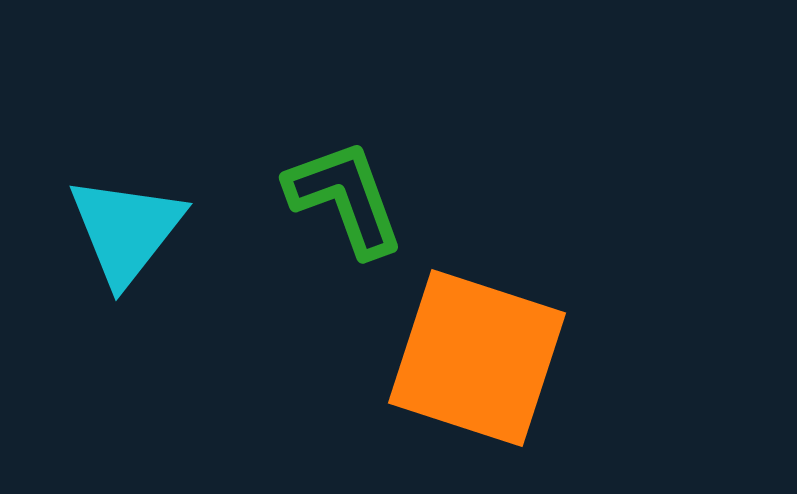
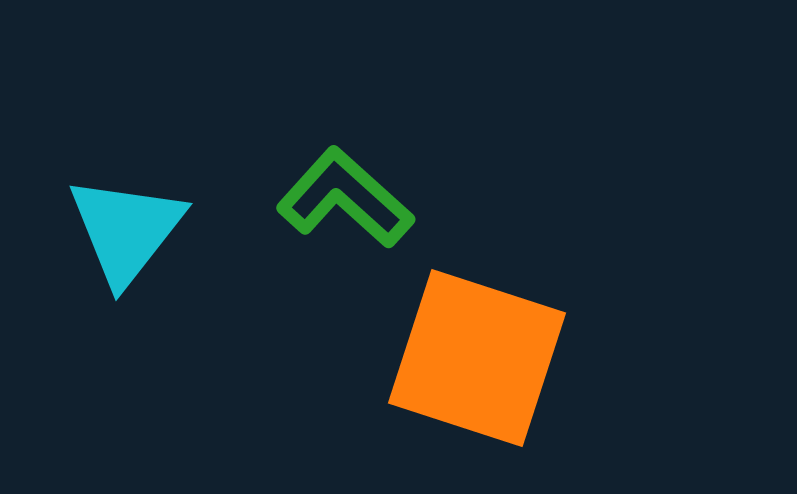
green L-shape: rotated 28 degrees counterclockwise
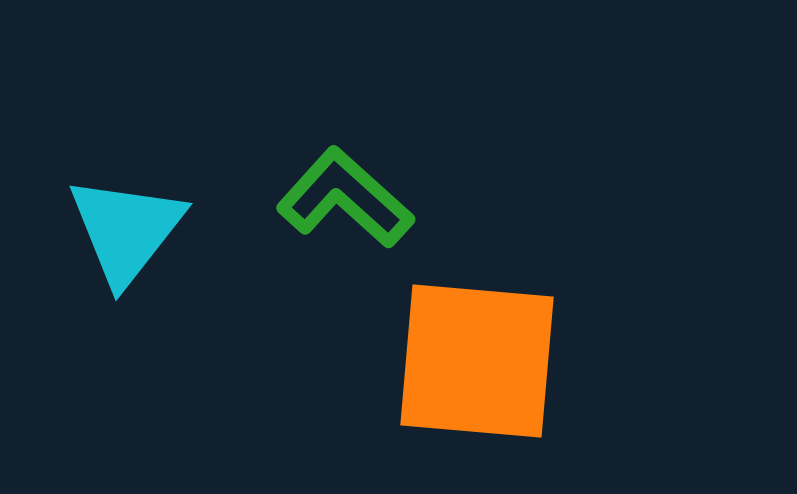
orange square: moved 3 px down; rotated 13 degrees counterclockwise
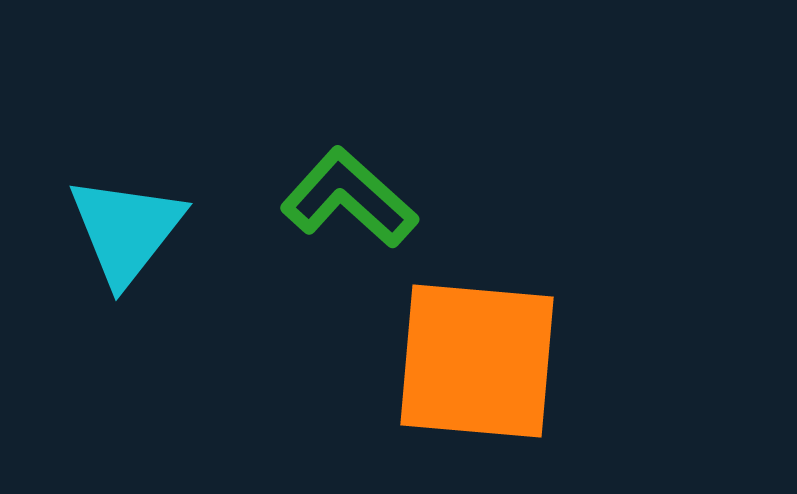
green L-shape: moved 4 px right
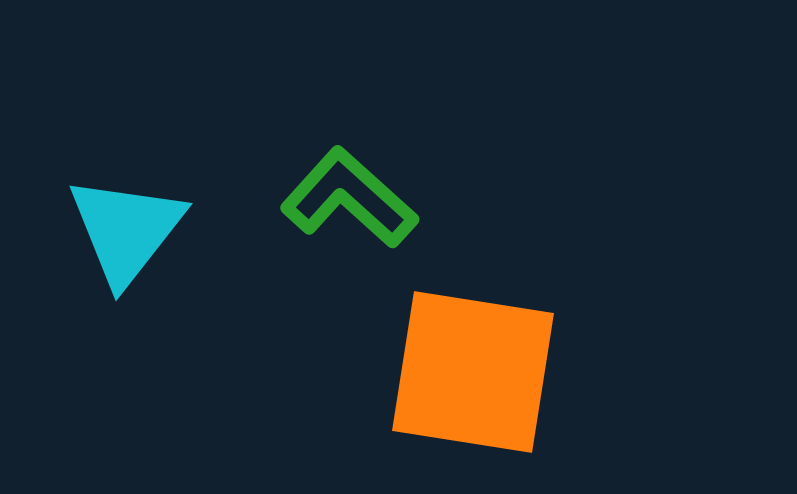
orange square: moved 4 px left, 11 px down; rotated 4 degrees clockwise
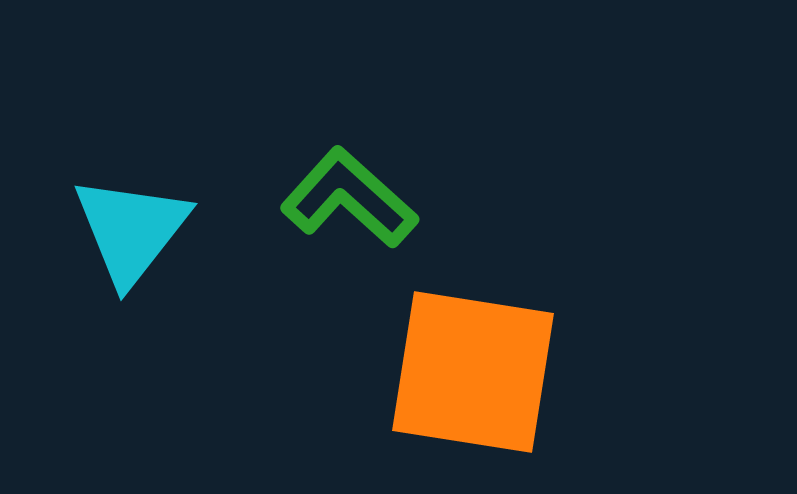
cyan triangle: moved 5 px right
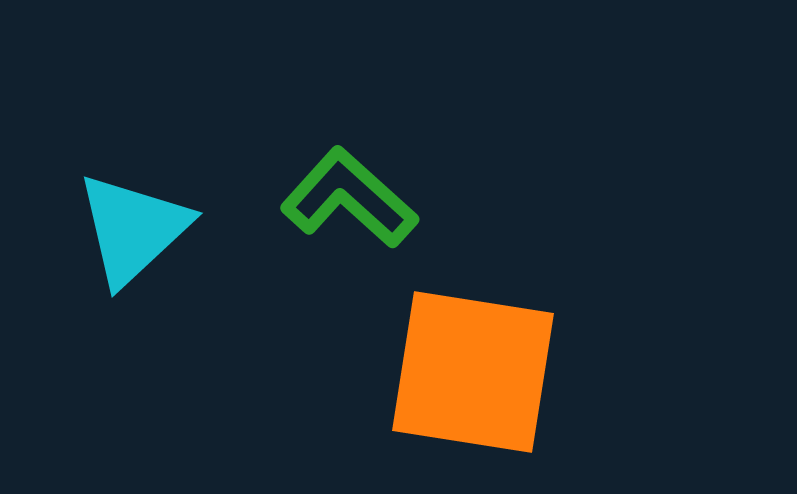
cyan triangle: moved 2 px right, 1 px up; rotated 9 degrees clockwise
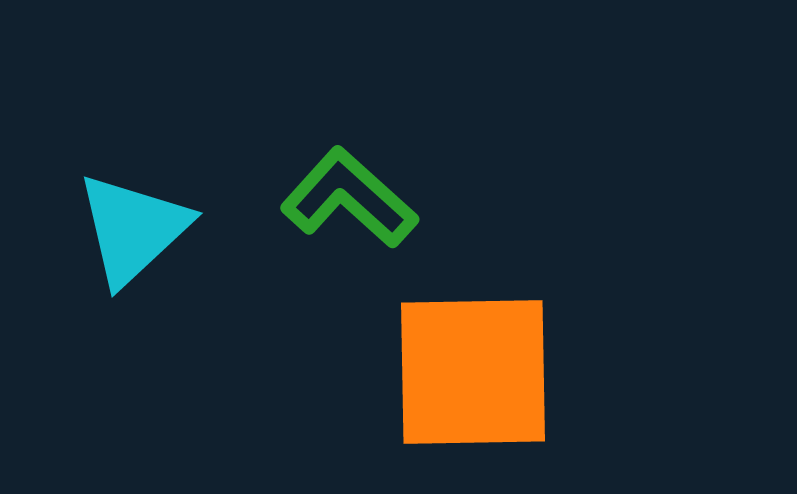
orange square: rotated 10 degrees counterclockwise
